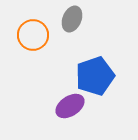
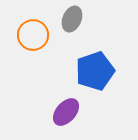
blue pentagon: moved 5 px up
purple ellipse: moved 4 px left, 6 px down; rotated 16 degrees counterclockwise
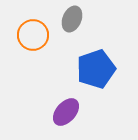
blue pentagon: moved 1 px right, 2 px up
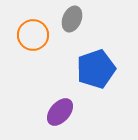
purple ellipse: moved 6 px left
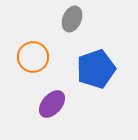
orange circle: moved 22 px down
purple ellipse: moved 8 px left, 8 px up
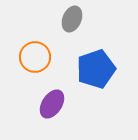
orange circle: moved 2 px right
purple ellipse: rotated 8 degrees counterclockwise
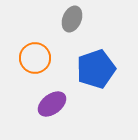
orange circle: moved 1 px down
purple ellipse: rotated 20 degrees clockwise
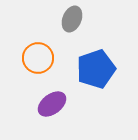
orange circle: moved 3 px right
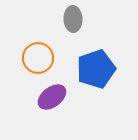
gray ellipse: moved 1 px right; rotated 25 degrees counterclockwise
purple ellipse: moved 7 px up
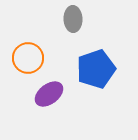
orange circle: moved 10 px left
purple ellipse: moved 3 px left, 3 px up
